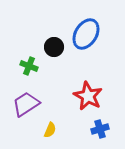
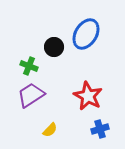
purple trapezoid: moved 5 px right, 9 px up
yellow semicircle: rotated 21 degrees clockwise
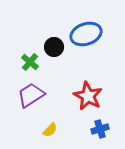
blue ellipse: rotated 40 degrees clockwise
green cross: moved 1 px right, 4 px up; rotated 18 degrees clockwise
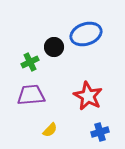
green cross: rotated 24 degrees clockwise
purple trapezoid: rotated 28 degrees clockwise
blue cross: moved 3 px down
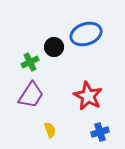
purple trapezoid: rotated 128 degrees clockwise
yellow semicircle: rotated 63 degrees counterclockwise
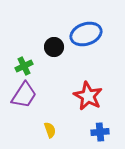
green cross: moved 6 px left, 4 px down
purple trapezoid: moved 7 px left
blue cross: rotated 12 degrees clockwise
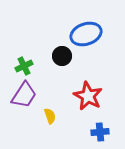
black circle: moved 8 px right, 9 px down
yellow semicircle: moved 14 px up
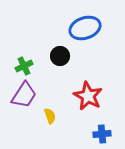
blue ellipse: moved 1 px left, 6 px up
black circle: moved 2 px left
blue cross: moved 2 px right, 2 px down
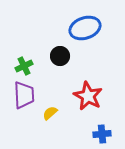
purple trapezoid: rotated 36 degrees counterclockwise
yellow semicircle: moved 3 px up; rotated 112 degrees counterclockwise
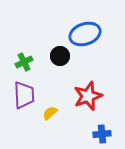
blue ellipse: moved 6 px down
green cross: moved 4 px up
red star: rotated 24 degrees clockwise
